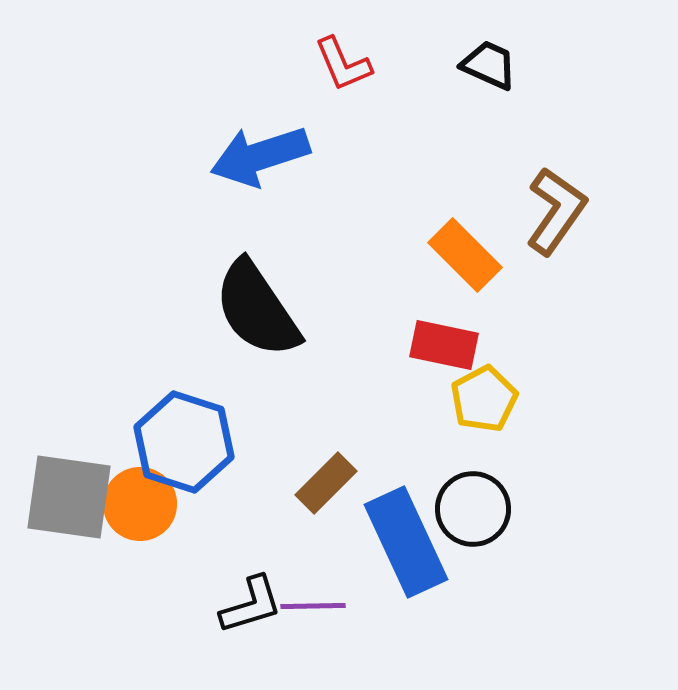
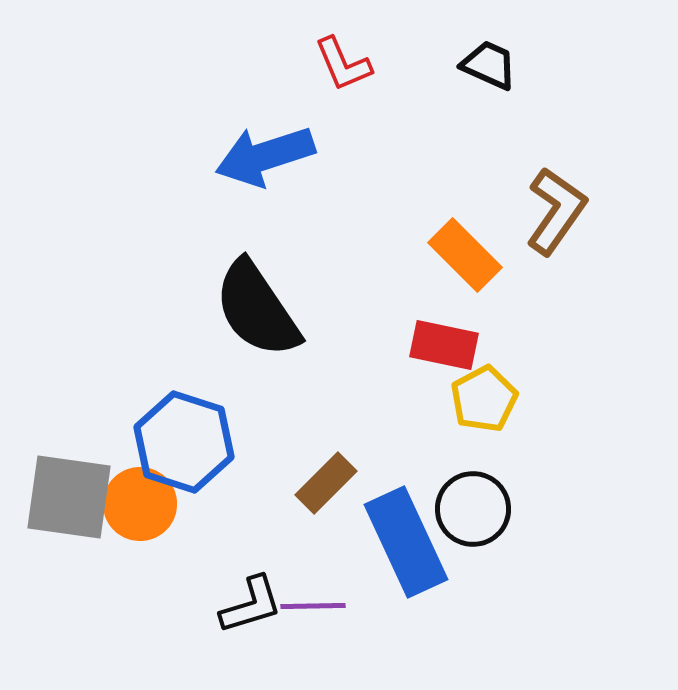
blue arrow: moved 5 px right
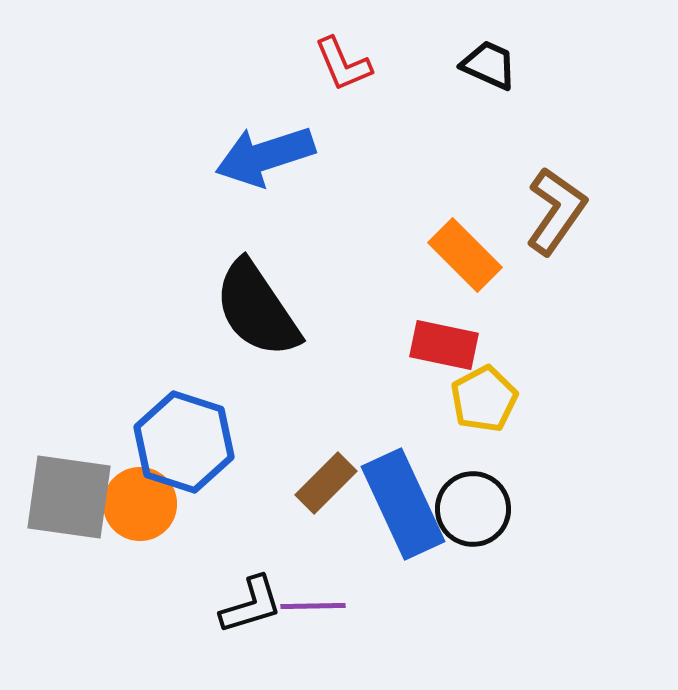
blue rectangle: moved 3 px left, 38 px up
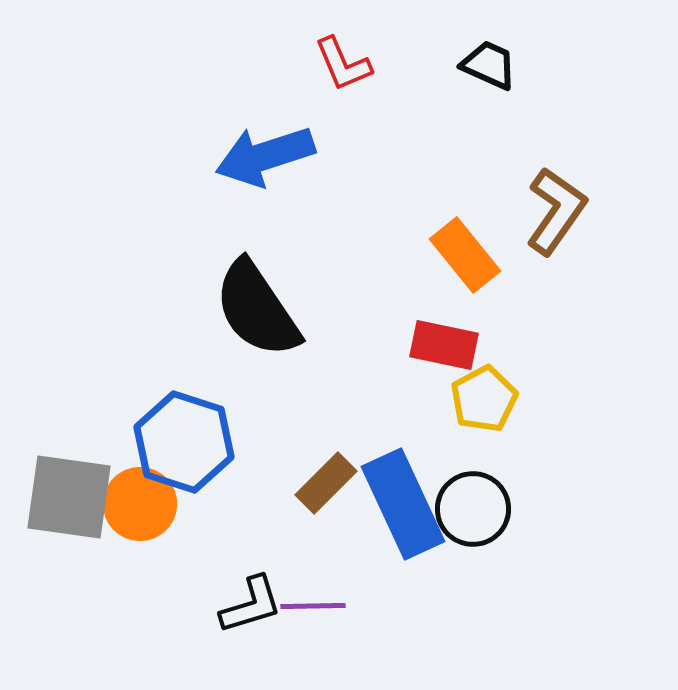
orange rectangle: rotated 6 degrees clockwise
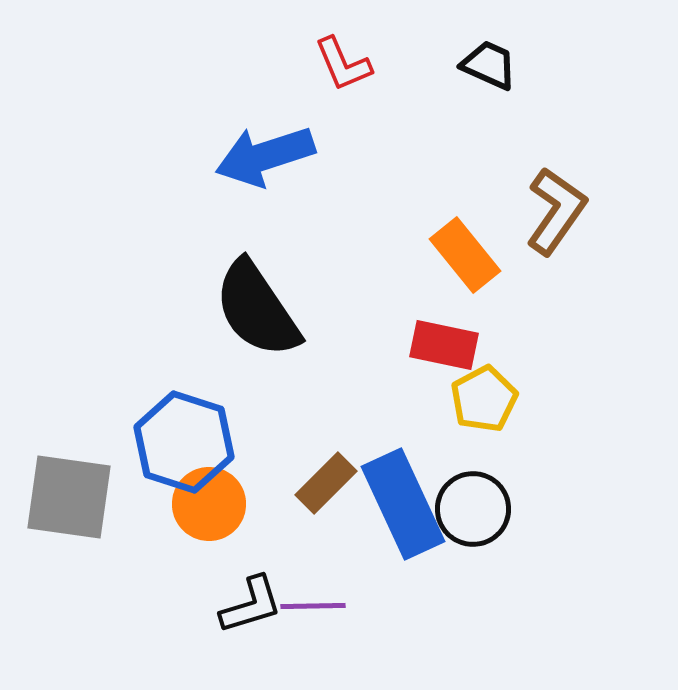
orange circle: moved 69 px right
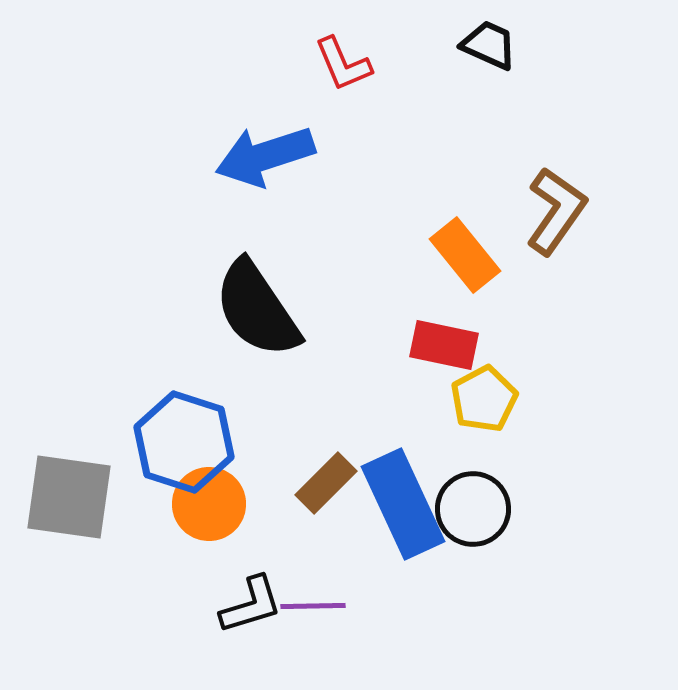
black trapezoid: moved 20 px up
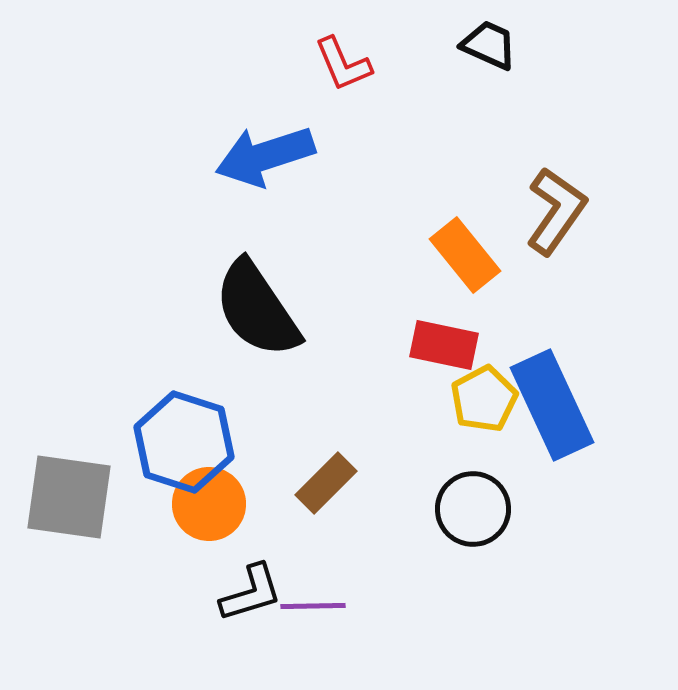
blue rectangle: moved 149 px right, 99 px up
black L-shape: moved 12 px up
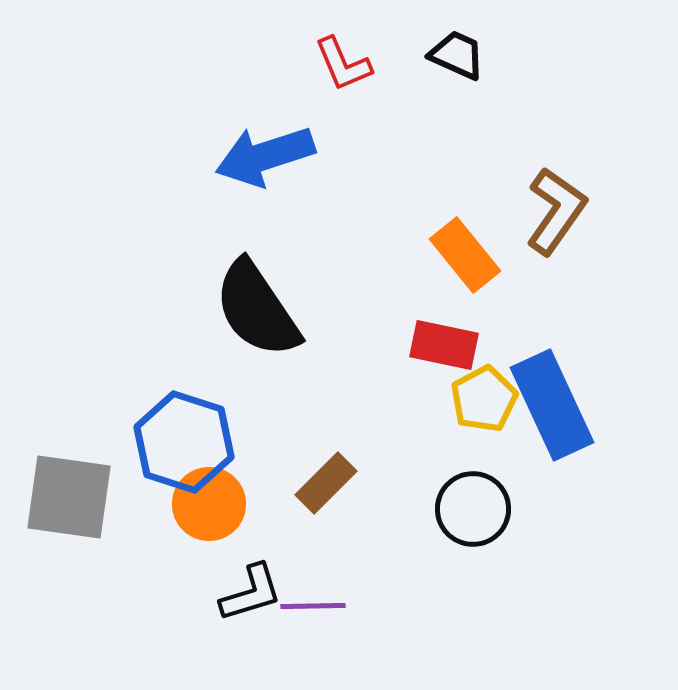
black trapezoid: moved 32 px left, 10 px down
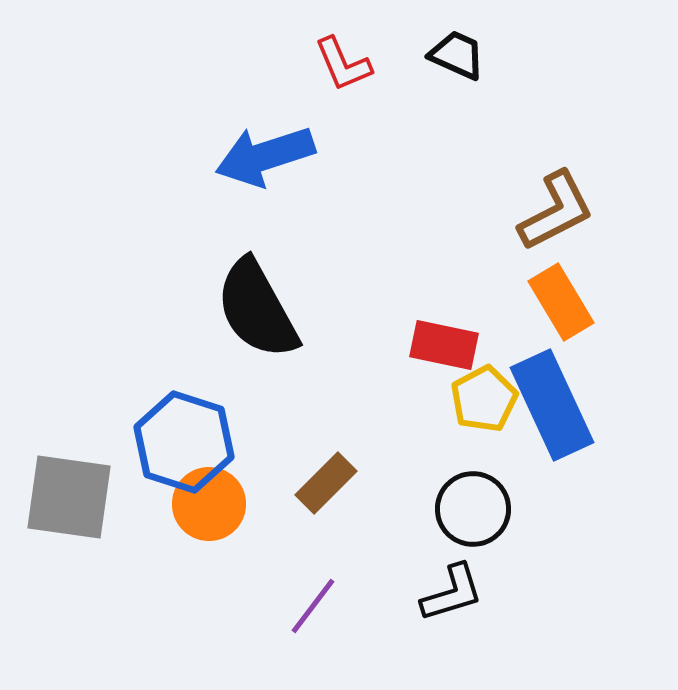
brown L-shape: rotated 28 degrees clockwise
orange rectangle: moved 96 px right, 47 px down; rotated 8 degrees clockwise
black semicircle: rotated 5 degrees clockwise
black L-shape: moved 201 px right
purple line: rotated 52 degrees counterclockwise
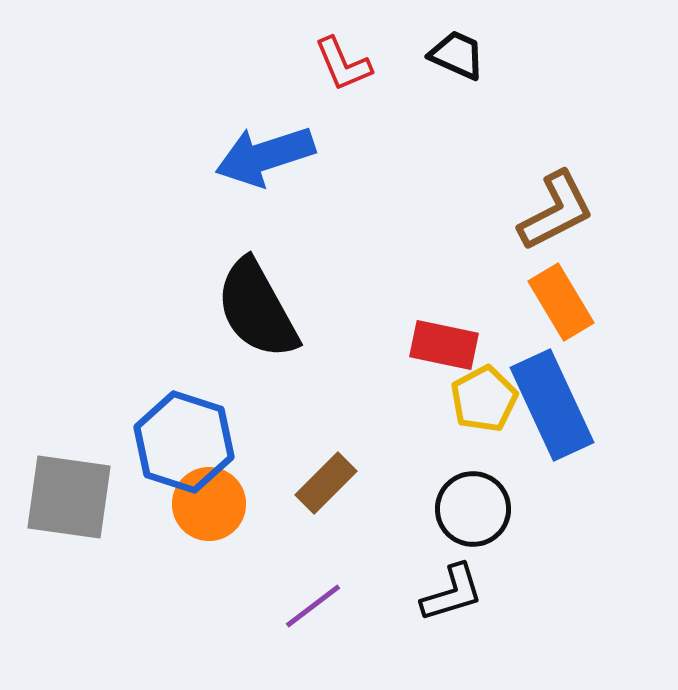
purple line: rotated 16 degrees clockwise
